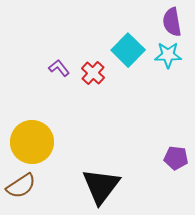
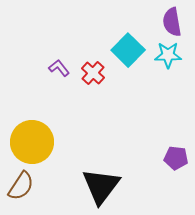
brown semicircle: rotated 24 degrees counterclockwise
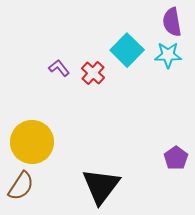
cyan square: moved 1 px left
purple pentagon: rotated 30 degrees clockwise
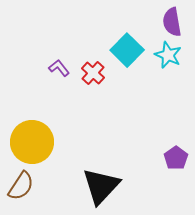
cyan star: rotated 24 degrees clockwise
black triangle: rotated 6 degrees clockwise
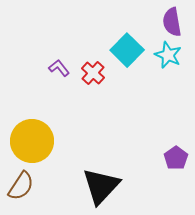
yellow circle: moved 1 px up
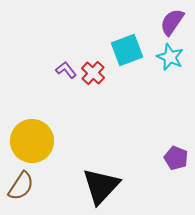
purple semicircle: rotated 44 degrees clockwise
cyan square: rotated 24 degrees clockwise
cyan star: moved 2 px right, 2 px down
purple L-shape: moved 7 px right, 2 px down
purple pentagon: rotated 15 degrees counterclockwise
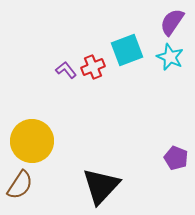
red cross: moved 6 px up; rotated 25 degrees clockwise
brown semicircle: moved 1 px left, 1 px up
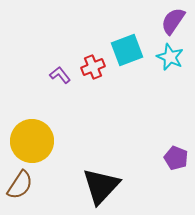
purple semicircle: moved 1 px right, 1 px up
purple L-shape: moved 6 px left, 5 px down
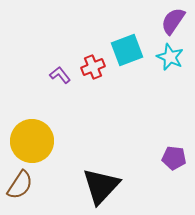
purple pentagon: moved 2 px left; rotated 15 degrees counterclockwise
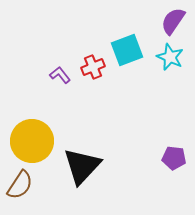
black triangle: moved 19 px left, 20 px up
